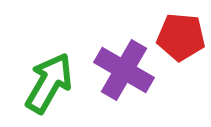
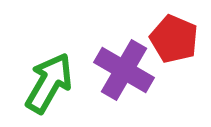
red pentagon: moved 7 px left, 2 px down; rotated 18 degrees clockwise
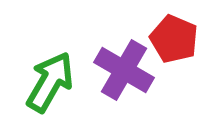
green arrow: moved 1 px right, 1 px up
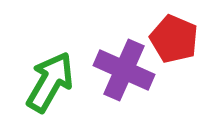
purple cross: rotated 6 degrees counterclockwise
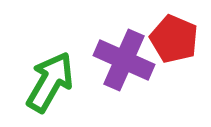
purple cross: moved 10 px up
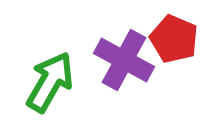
purple cross: rotated 4 degrees clockwise
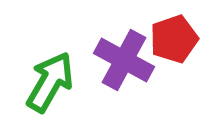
red pentagon: rotated 30 degrees clockwise
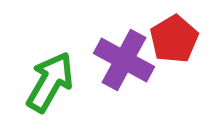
red pentagon: rotated 12 degrees counterclockwise
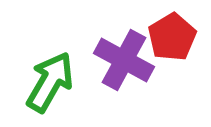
red pentagon: moved 2 px left, 2 px up
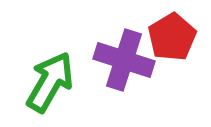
purple cross: rotated 10 degrees counterclockwise
